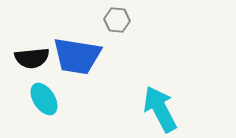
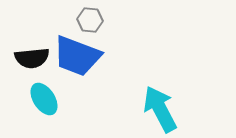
gray hexagon: moved 27 px left
blue trapezoid: rotated 12 degrees clockwise
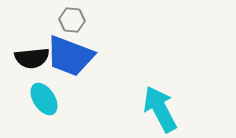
gray hexagon: moved 18 px left
blue trapezoid: moved 7 px left
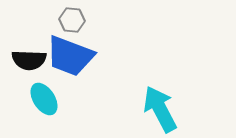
black semicircle: moved 3 px left, 2 px down; rotated 8 degrees clockwise
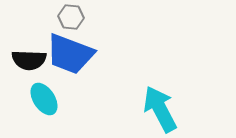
gray hexagon: moved 1 px left, 3 px up
blue trapezoid: moved 2 px up
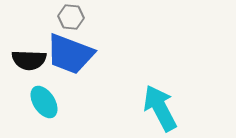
cyan ellipse: moved 3 px down
cyan arrow: moved 1 px up
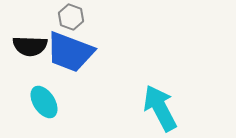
gray hexagon: rotated 15 degrees clockwise
blue trapezoid: moved 2 px up
black semicircle: moved 1 px right, 14 px up
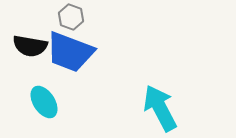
black semicircle: rotated 8 degrees clockwise
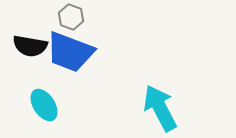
cyan ellipse: moved 3 px down
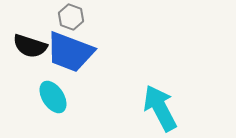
black semicircle: rotated 8 degrees clockwise
cyan ellipse: moved 9 px right, 8 px up
